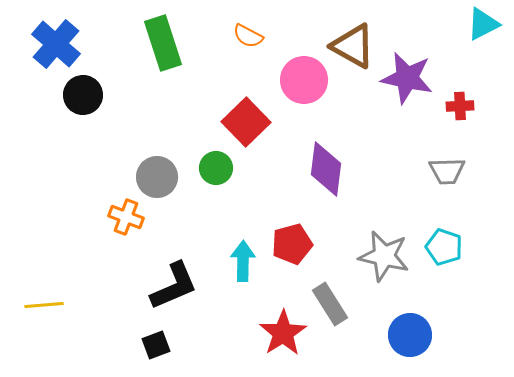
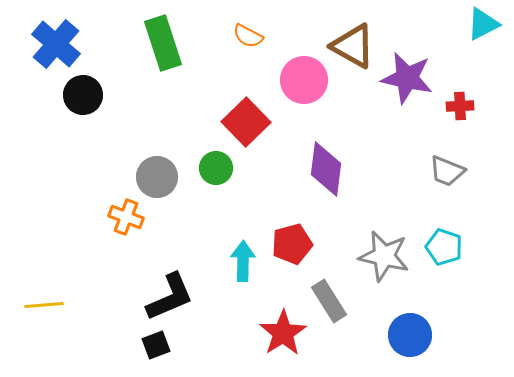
gray trapezoid: rotated 24 degrees clockwise
black L-shape: moved 4 px left, 11 px down
gray rectangle: moved 1 px left, 3 px up
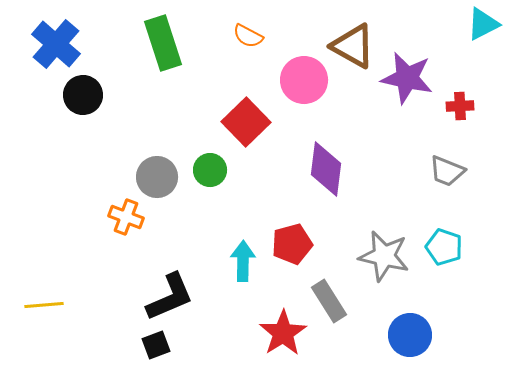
green circle: moved 6 px left, 2 px down
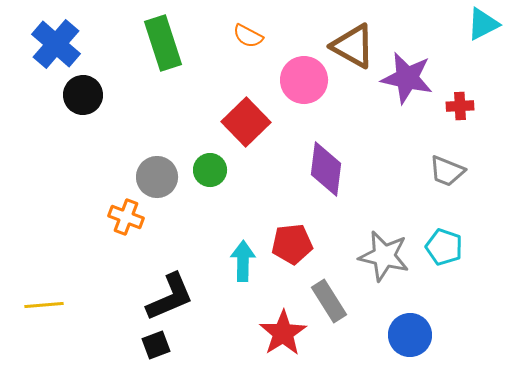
red pentagon: rotated 9 degrees clockwise
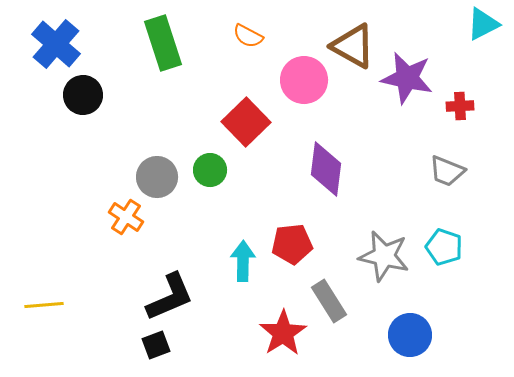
orange cross: rotated 12 degrees clockwise
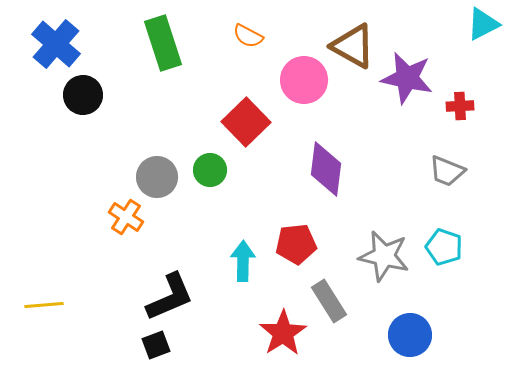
red pentagon: moved 4 px right
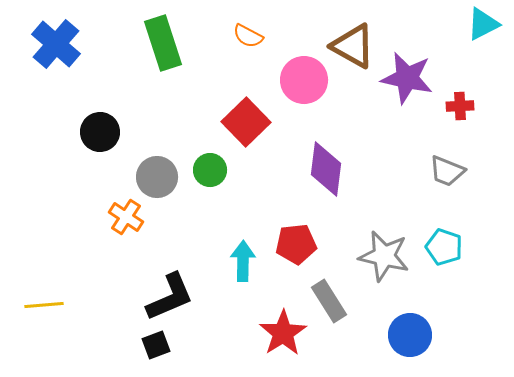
black circle: moved 17 px right, 37 px down
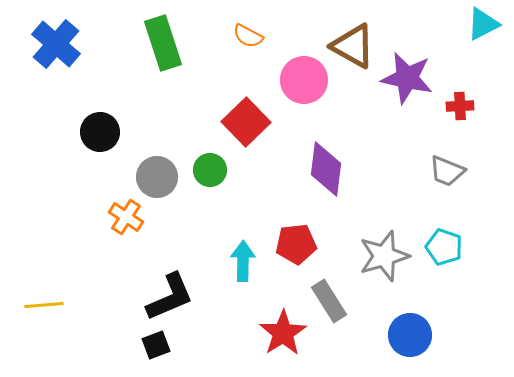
gray star: rotated 30 degrees counterclockwise
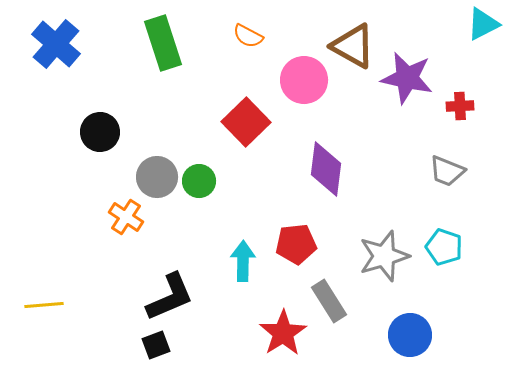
green circle: moved 11 px left, 11 px down
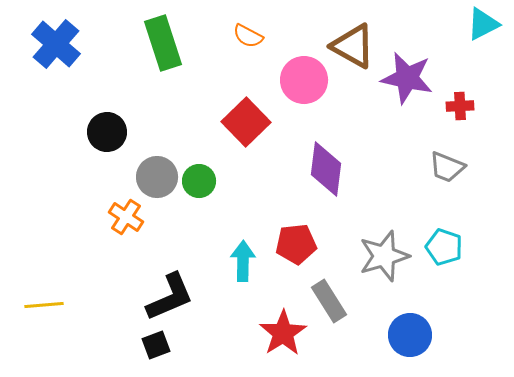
black circle: moved 7 px right
gray trapezoid: moved 4 px up
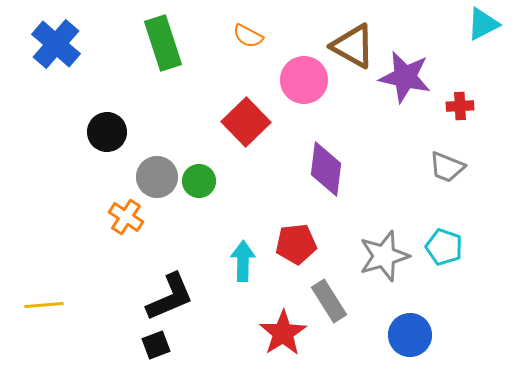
purple star: moved 2 px left, 1 px up
